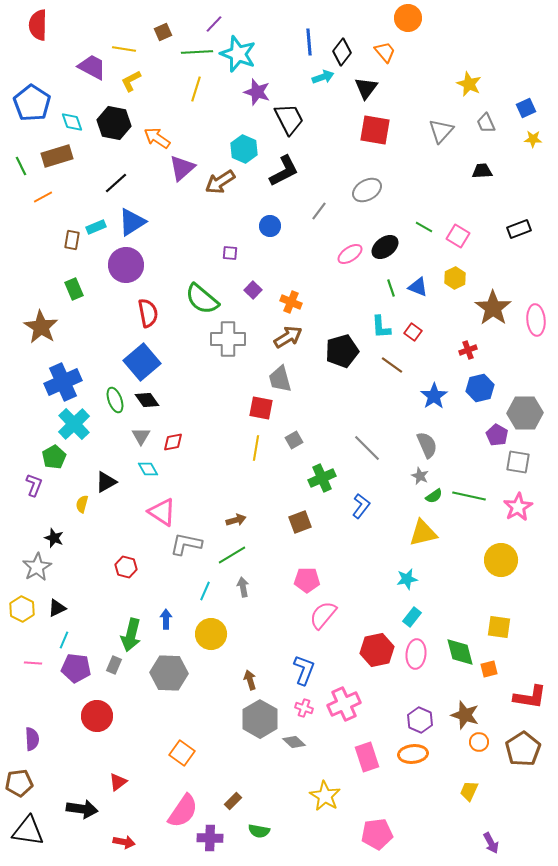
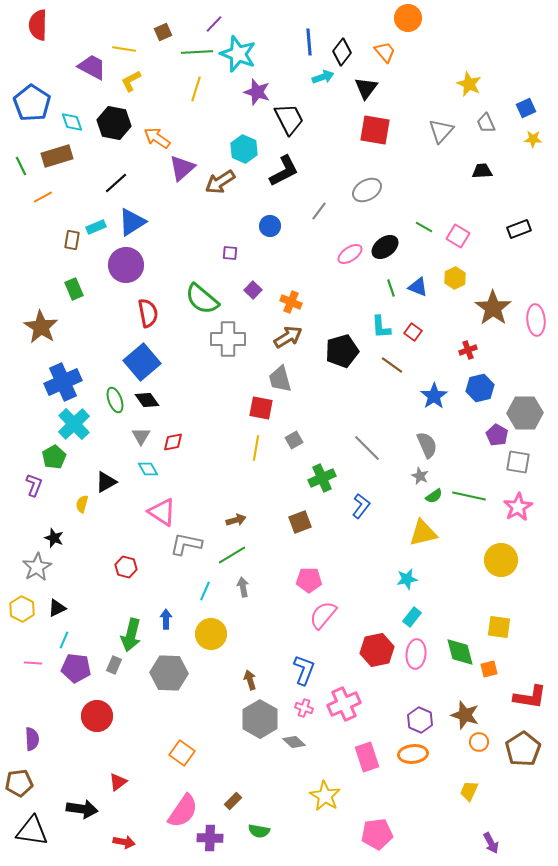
pink pentagon at (307, 580): moved 2 px right
black triangle at (28, 831): moved 4 px right
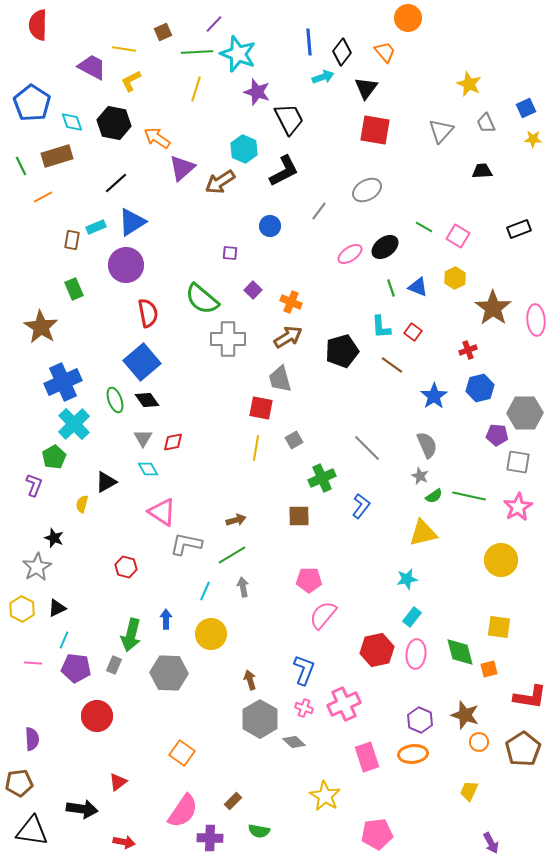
purple pentagon at (497, 435): rotated 25 degrees counterclockwise
gray triangle at (141, 436): moved 2 px right, 2 px down
brown square at (300, 522): moved 1 px left, 6 px up; rotated 20 degrees clockwise
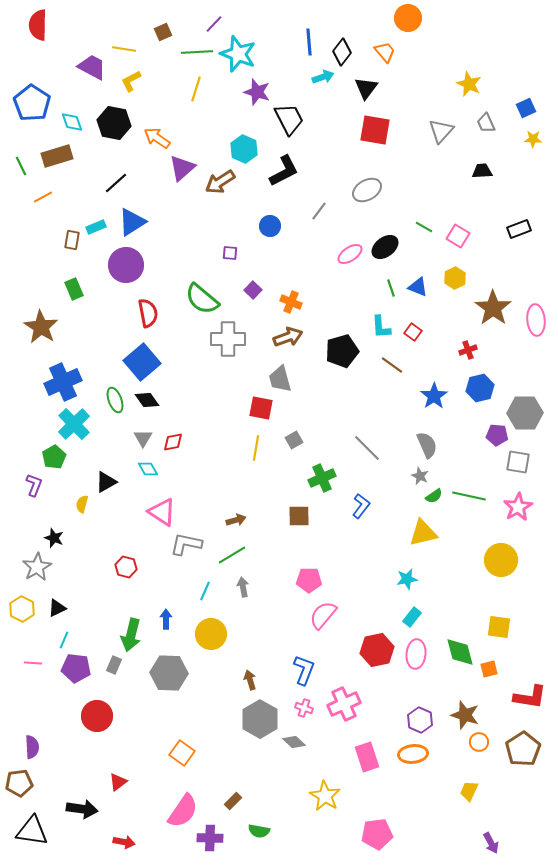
brown arrow at (288, 337): rotated 12 degrees clockwise
purple semicircle at (32, 739): moved 8 px down
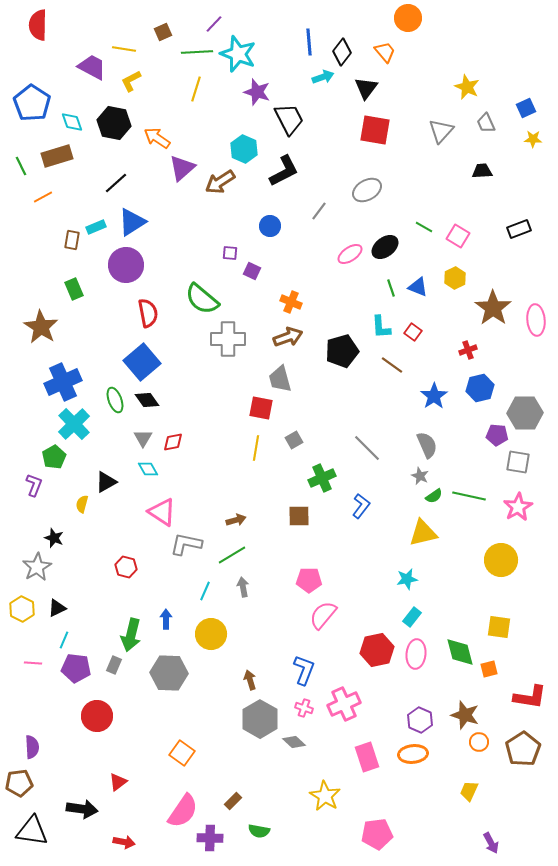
yellow star at (469, 84): moved 2 px left, 3 px down
purple square at (253, 290): moved 1 px left, 19 px up; rotated 18 degrees counterclockwise
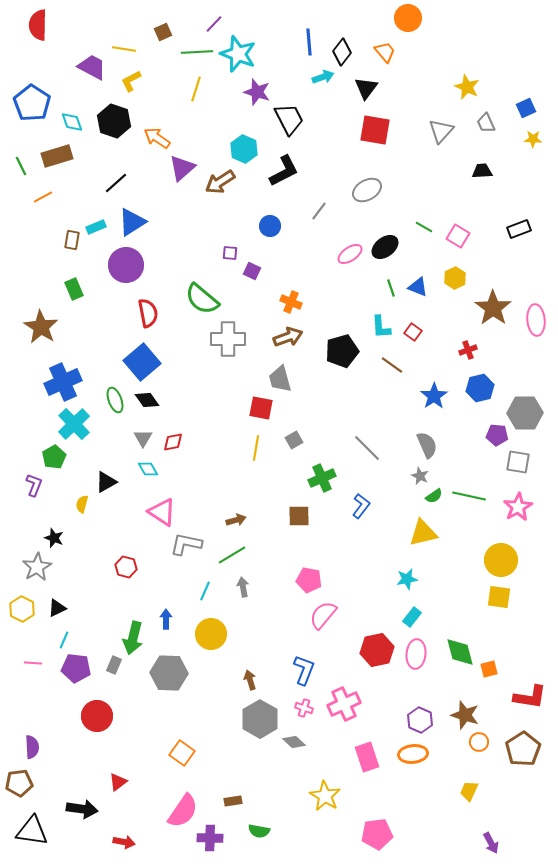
black hexagon at (114, 123): moved 2 px up; rotated 8 degrees clockwise
pink pentagon at (309, 580): rotated 10 degrees clockwise
yellow square at (499, 627): moved 30 px up
green arrow at (131, 635): moved 2 px right, 3 px down
brown rectangle at (233, 801): rotated 36 degrees clockwise
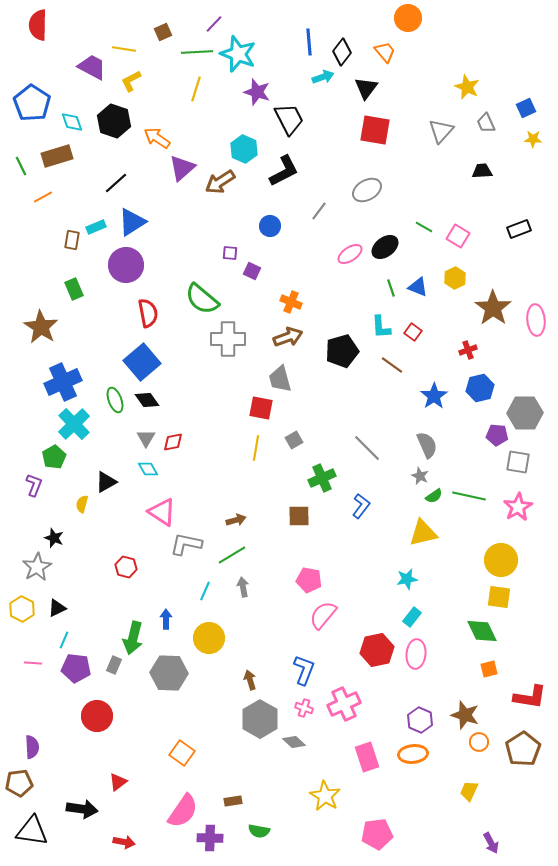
gray triangle at (143, 438): moved 3 px right
yellow circle at (211, 634): moved 2 px left, 4 px down
green diamond at (460, 652): moved 22 px right, 21 px up; rotated 12 degrees counterclockwise
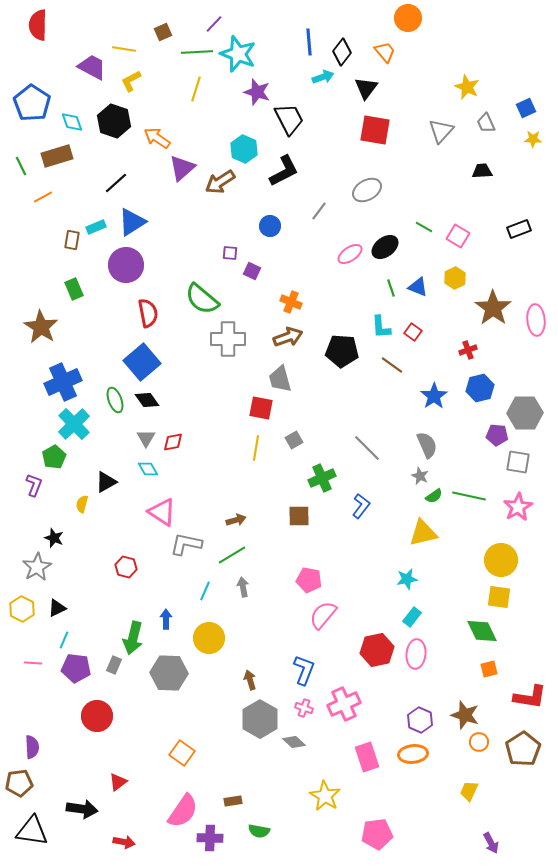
black pentagon at (342, 351): rotated 20 degrees clockwise
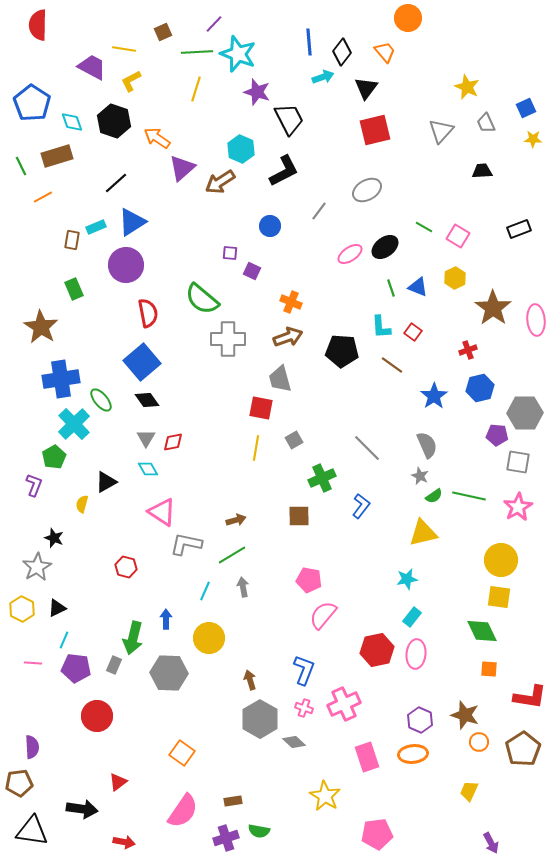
red square at (375, 130): rotated 24 degrees counterclockwise
cyan hexagon at (244, 149): moved 3 px left
blue cross at (63, 382): moved 2 px left, 3 px up; rotated 15 degrees clockwise
green ellipse at (115, 400): moved 14 px left; rotated 20 degrees counterclockwise
orange square at (489, 669): rotated 18 degrees clockwise
purple cross at (210, 838): moved 16 px right; rotated 20 degrees counterclockwise
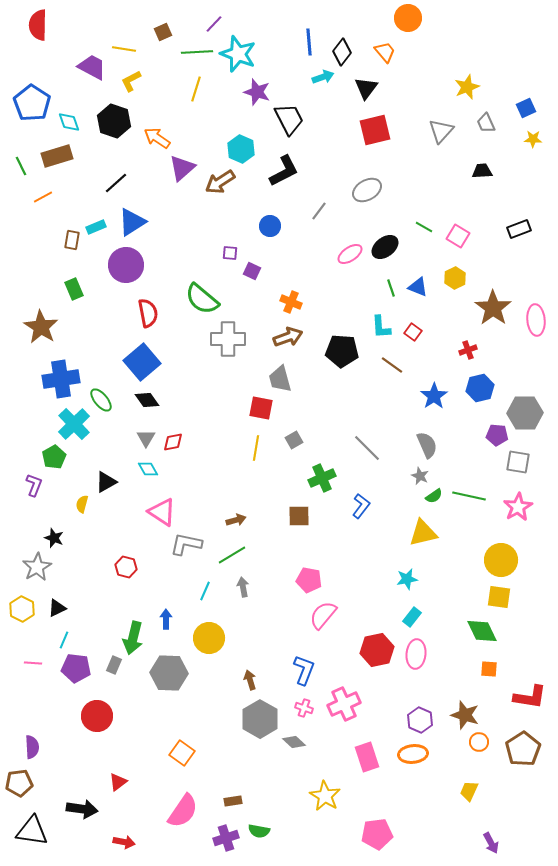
yellow star at (467, 87): rotated 25 degrees clockwise
cyan diamond at (72, 122): moved 3 px left
